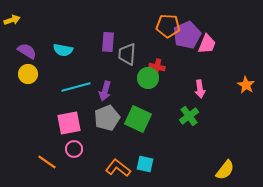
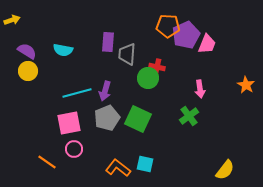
purple pentagon: moved 1 px left
yellow circle: moved 3 px up
cyan line: moved 1 px right, 6 px down
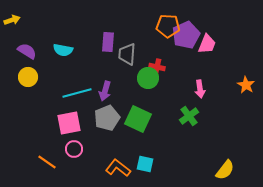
yellow circle: moved 6 px down
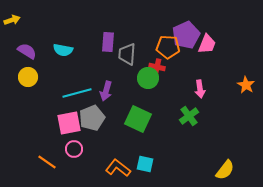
orange pentagon: moved 21 px down
purple arrow: moved 1 px right
gray pentagon: moved 15 px left
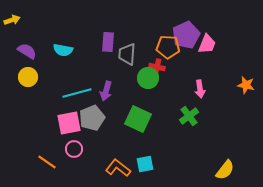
orange star: rotated 18 degrees counterclockwise
cyan square: rotated 24 degrees counterclockwise
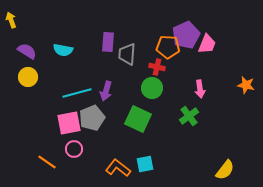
yellow arrow: moved 1 px left; rotated 91 degrees counterclockwise
green circle: moved 4 px right, 10 px down
